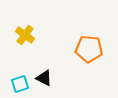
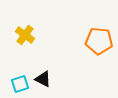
orange pentagon: moved 10 px right, 8 px up
black triangle: moved 1 px left, 1 px down
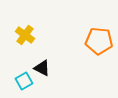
black triangle: moved 1 px left, 11 px up
cyan square: moved 4 px right, 3 px up; rotated 12 degrees counterclockwise
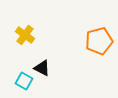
orange pentagon: rotated 20 degrees counterclockwise
cyan square: rotated 30 degrees counterclockwise
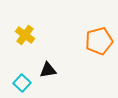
black triangle: moved 6 px right, 2 px down; rotated 36 degrees counterclockwise
cyan square: moved 2 px left, 2 px down; rotated 12 degrees clockwise
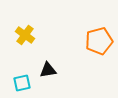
cyan square: rotated 36 degrees clockwise
